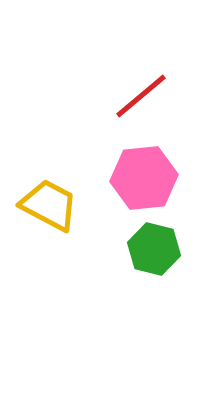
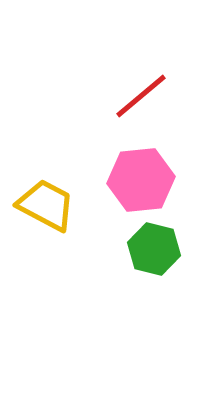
pink hexagon: moved 3 px left, 2 px down
yellow trapezoid: moved 3 px left
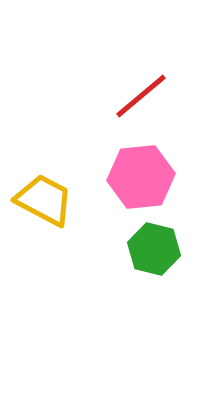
pink hexagon: moved 3 px up
yellow trapezoid: moved 2 px left, 5 px up
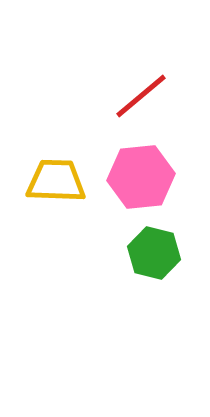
yellow trapezoid: moved 12 px right, 19 px up; rotated 26 degrees counterclockwise
green hexagon: moved 4 px down
